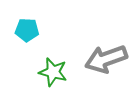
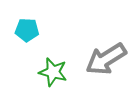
gray arrow: rotated 12 degrees counterclockwise
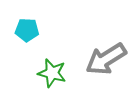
green star: moved 1 px left, 1 px down
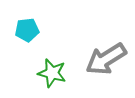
cyan pentagon: rotated 10 degrees counterclockwise
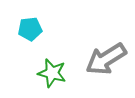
cyan pentagon: moved 3 px right, 1 px up
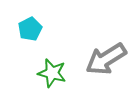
cyan pentagon: rotated 20 degrees counterclockwise
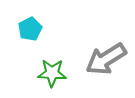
green star: rotated 12 degrees counterclockwise
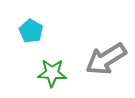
cyan pentagon: moved 1 px right, 2 px down; rotated 15 degrees counterclockwise
